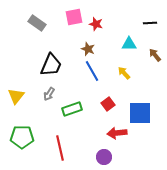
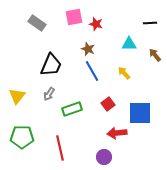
yellow triangle: moved 1 px right
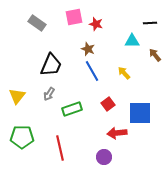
cyan triangle: moved 3 px right, 3 px up
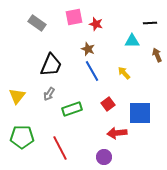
brown arrow: moved 2 px right; rotated 16 degrees clockwise
red line: rotated 15 degrees counterclockwise
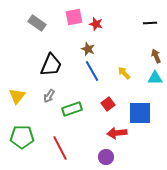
cyan triangle: moved 23 px right, 37 px down
brown arrow: moved 1 px left, 1 px down
gray arrow: moved 2 px down
purple circle: moved 2 px right
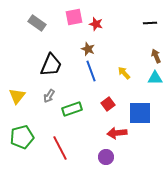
blue line: moved 1 px left; rotated 10 degrees clockwise
green pentagon: rotated 15 degrees counterclockwise
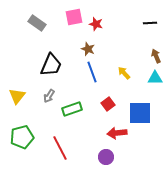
blue line: moved 1 px right, 1 px down
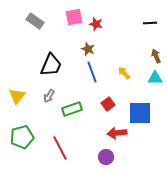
gray rectangle: moved 2 px left, 2 px up
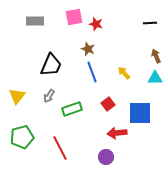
gray rectangle: rotated 36 degrees counterclockwise
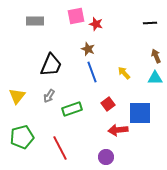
pink square: moved 2 px right, 1 px up
red arrow: moved 1 px right, 3 px up
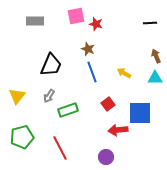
yellow arrow: rotated 16 degrees counterclockwise
green rectangle: moved 4 px left, 1 px down
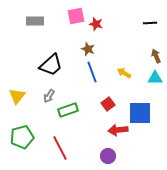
black trapezoid: rotated 25 degrees clockwise
purple circle: moved 2 px right, 1 px up
